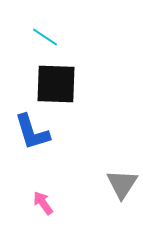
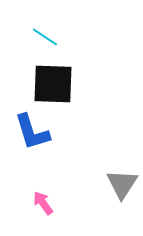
black square: moved 3 px left
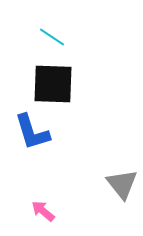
cyan line: moved 7 px right
gray triangle: rotated 12 degrees counterclockwise
pink arrow: moved 8 px down; rotated 15 degrees counterclockwise
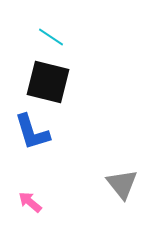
cyan line: moved 1 px left
black square: moved 5 px left, 2 px up; rotated 12 degrees clockwise
pink arrow: moved 13 px left, 9 px up
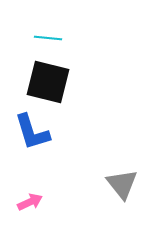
cyan line: moved 3 px left, 1 px down; rotated 28 degrees counterclockwise
pink arrow: rotated 115 degrees clockwise
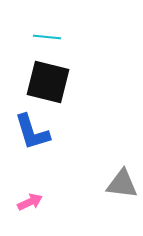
cyan line: moved 1 px left, 1 px up
gray triangle: rotated 44 degrees counterclockwise
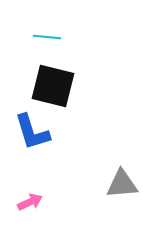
black square: moved 5 px right, 4 px down
gray triangle: rotated 12 degrees counterclockwise
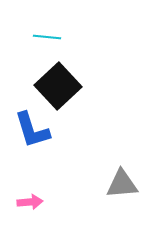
black square: moved 5 px right; rotated 33 degrees clockwise
blue L-shape: moved 2 px up
pink arrow: rotated 20 degrees clockwise
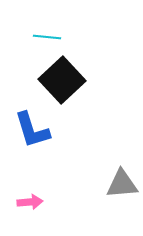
black square: moved 4 px right, 6 px up
